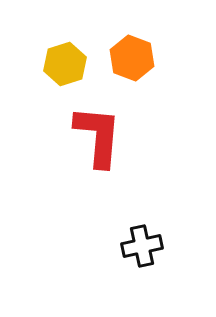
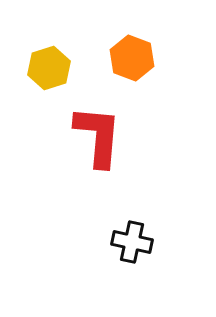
yellow hexagon: moved 16 px left, 4 px down
black cross: moved 10 px left, 4 px up; rotated 24 degrees clockwise
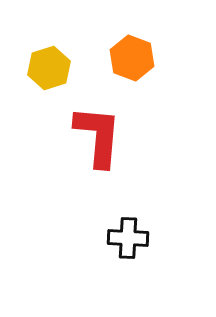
black cross: moved 4 px left, 4 px up; rotated 9 degrees counterclockwise
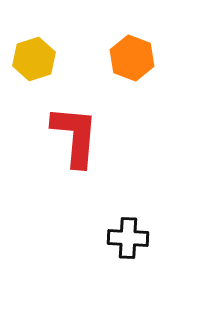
yellow hexagon: moved 15 px left, 9 px up
red L-shape: moved 23 px left
